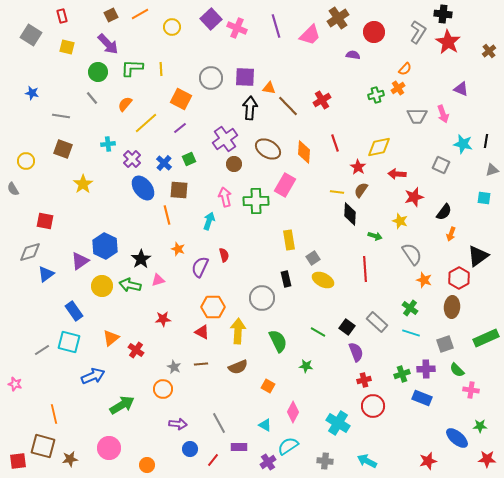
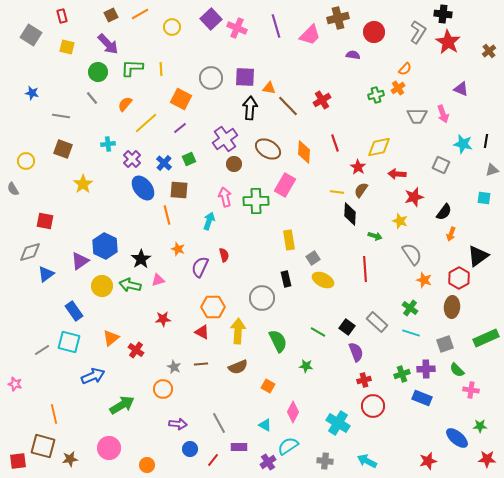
brown cross at (338, 18): rotated 20 degrees clockwise
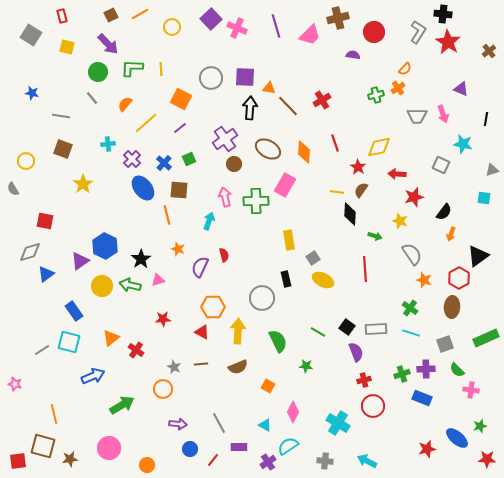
black line at (486, 141): moved 22 px up
gray rectangle at (377, 322): moved 1 px left, 7 px down; rotated 45 degrees counterclockwise
green star at (480, 426): rotated 16 degrees counterclockwise
red star at (428, 461): moved 1 px left, 12 px up
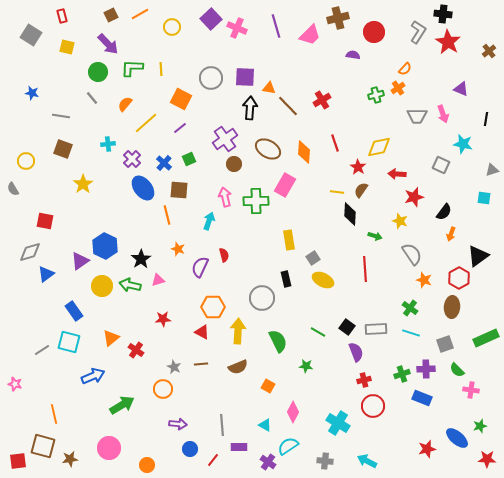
gray line at (219, 423): moved 3 px right, 2 px down; rotated 25 degrees clockwise
purple cross at (268, 462): rotated 21 degrees counterclockwise
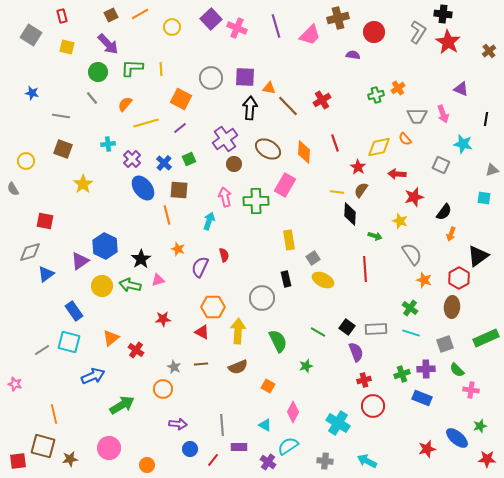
orange semicircle at (405, 69): moved 70 px down; rotated 96 degrees clockwise
yellow line at (146, 123): rotated 25 degrees clockwise
green star at (306, 366): rotated 24 degrees counterclockwise
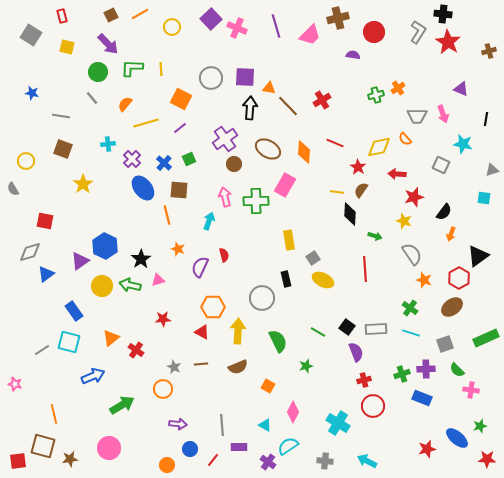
brown cross at (489, 51): rotated 24 degrees clockwise
red line at (335, 143): rotated 48 degrees counterclockwise
yellow star at (400, 221): moved 4 px right
brown ellipse at (452, 307): rotated 50 degrees clockwise
orange circle at (147, 465): moved 20 px right
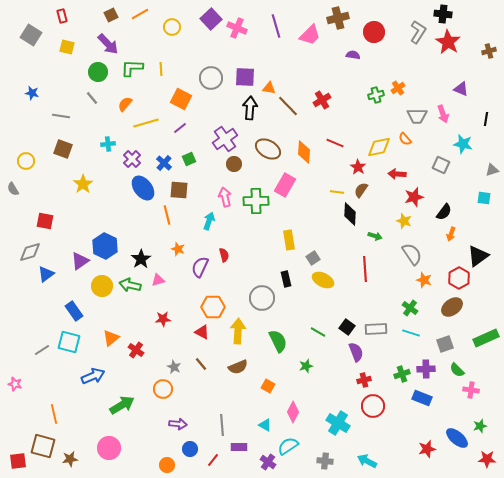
brown line at (201, 364): rotated 56 degrees clockwise
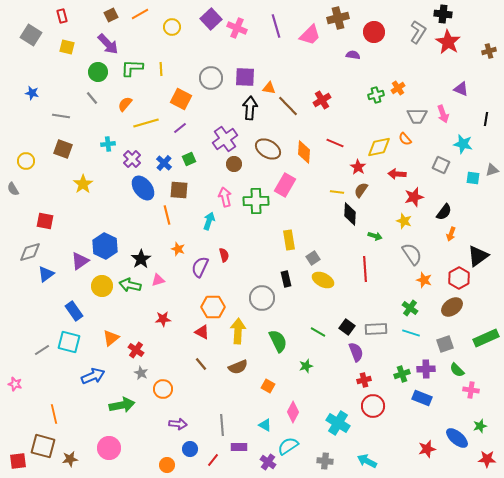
cyan square at (484, 198): moved 11 px left, 20 px up
gray star at (174, 367): moved 33 px left, 6 px down
green arrow at (122, 405): rotated 20 degrees clockwise
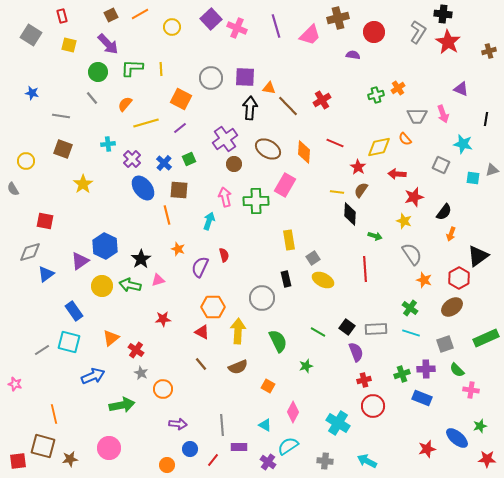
yellow square at (67, 47): moved 2 px right, 2 px up
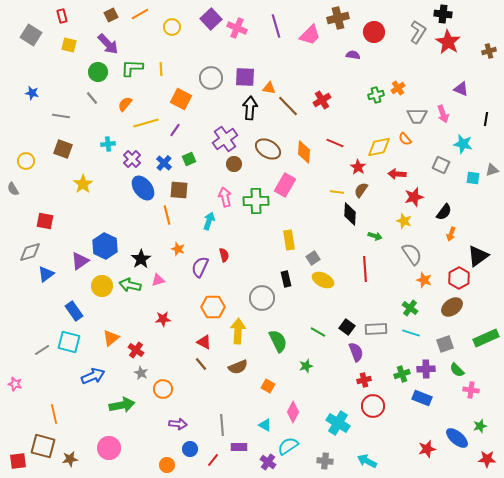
purple line at (180, 128): moved 5 px left, 2 px down; rotated 16 degrees counterclockwise
red triangle at (202, 332): moved 2 px right, 10 px down
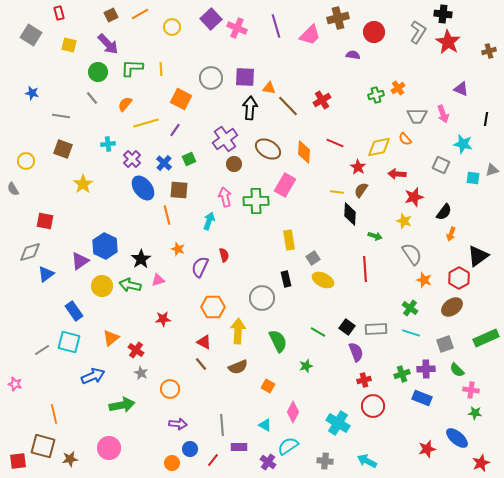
red rectangle at (62, 16): moved 3 px left, 3 px up
orange circle at (163, 389): moved 7 px right
green star at (480, 426): moved 5 px left, 13 px up; rotated 24 degrees clockwise
red star at (487, 459): moved 6 px left, 4 px down; rotated 24 degrees counterclockwise
orange circle at (167, 465): moved 5 px right, 2 px up
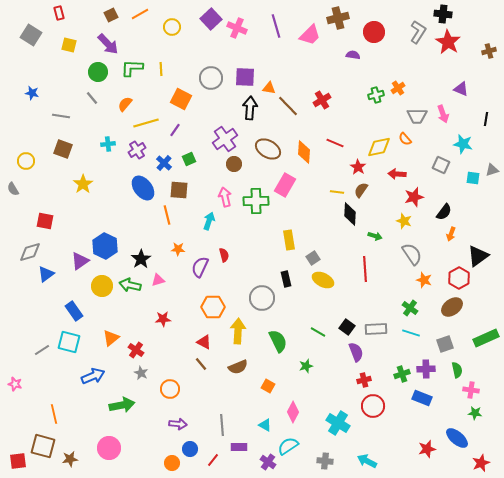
purple cross at (132, 159): moved 5 px right, 9 px up; rotated 12 degrees clockwise
orange star at (178, 249): rotated 16 degrees counterclockwise
green semicircle at (457, 370): rotated 147 degrees counterclockwise
